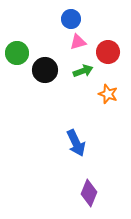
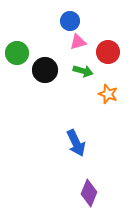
blue circle: moved 1 px left, 2 px down
green arrow: rotated 36 degrees clockwise
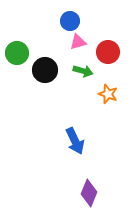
blue arrow: moved 1 px left, 2 px up
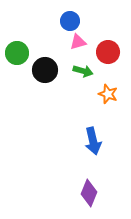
blue arrow: moved 18 px right; rotated 12 degrees clockwise
